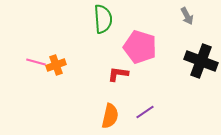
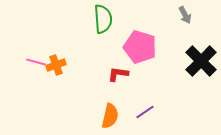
gray arrow: moved 2 px left, 1 px up
black cross: rotated 24 degrees clockwise
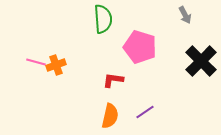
red L-shape: moved 5 px left, 6 px down
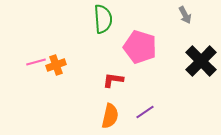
pink line: rotated 30 degrees counterclockwise
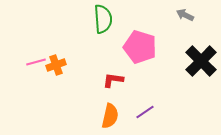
gray arrow: rotated 144 degrees clockwise
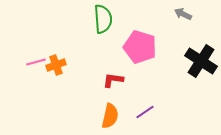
gray arrow: moved 2 px left, 1 px up
black cross: rotated 12 degrees counterclockwise
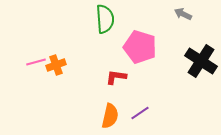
green semicircle: moved 2 px right
red L-shape: moved 3 px right, 3 px up
purple line: moved 5 px left, 1 px down
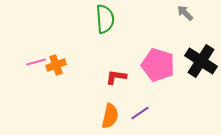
gray arrow: moved 2 px right, 1 px up; rotated 18 degrees clockwise
pink pentagon: moved 18 px right, 18 px down
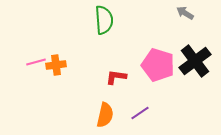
gray arrow: rotated 12 degrees counterclockwise
green semicircle: moved 1 px left, 1 px down
black cross: moved 6 px left; rotated 20 degrees clockwise
orange cross: rotated 12 degrees clockwise
orange semicircle: moved 5 px left, 1 px up
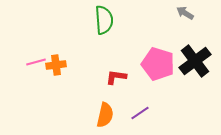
pink pentagon: moved 1 px up
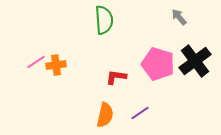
gray arrow: moved 6 px left, 4 px down; rotated 18 degrees clockwise
pink line: rotated 18 degrees counterclockwise
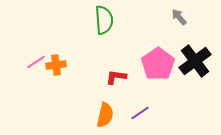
pink pentagon: rotated 20 degrees clockwise
